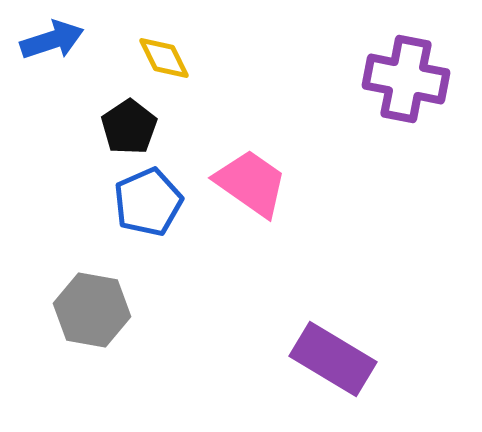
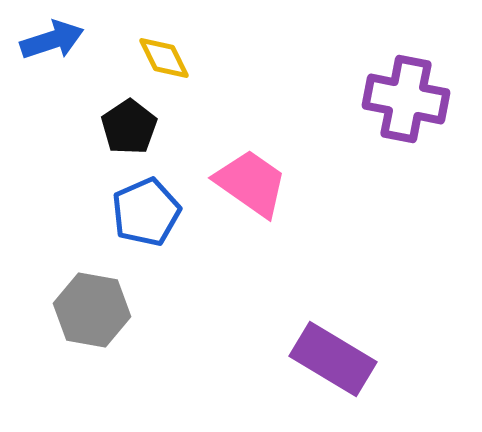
purple cross: moved 20 px down
blue pentagon: moved 2 px left, 10 px down
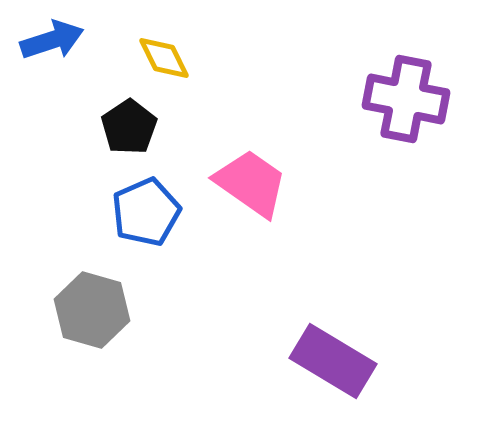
gray hexagon: rotated 6 degrees clockwise
purple rectangle: moved 2 px down
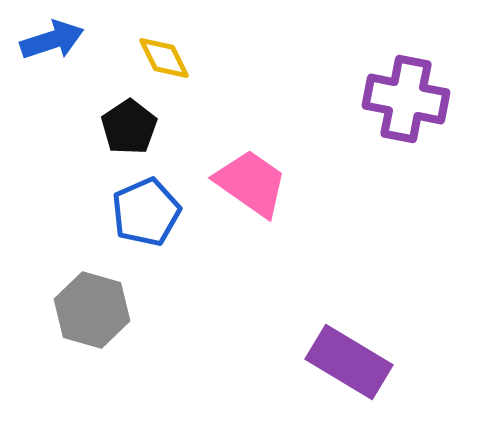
purple rectangle: moved 16 px right, 1 px down
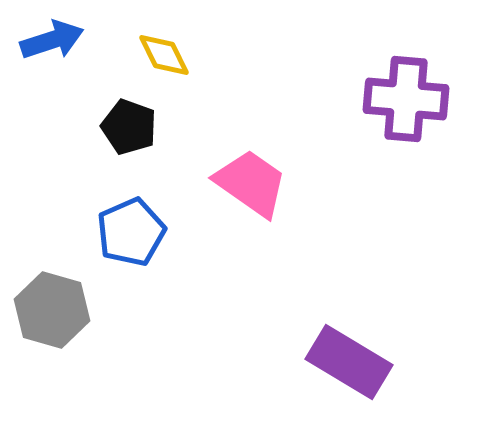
yellow diamond: moved 3 px up
purple cross: rotated 6 degrees counterclockwise
black pentagon: rotated 18 degrees counterclockwise
blue pentagon: moved 15 px left, 20 px down
gray hexagon: moved 40 px left
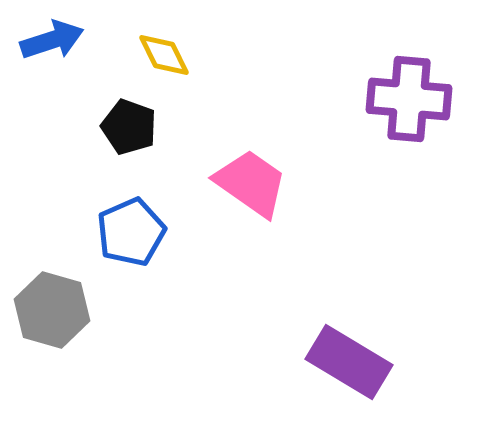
purple cross: moved 3 px right
